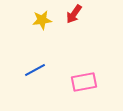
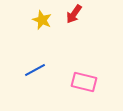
yellow star: rotated 30 degrees clockwise
pink rectangle: rotated 25 degrees clockwise
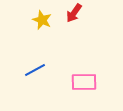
red arrow: moved 1 px up
pink rectangle: rotated 15 degrees counterclockwise
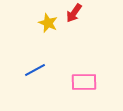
yellow star: moved 6 px right, 3 px down
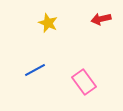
red arrow: moved 27 px right, 6 px down; rotated 42 degrees clockwise
pink rectangle: rotated 55 degrees clockwise
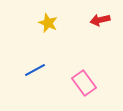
red arrow: moved 1 px left, 1 px down
pink rectangle: moved 1 px down
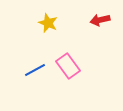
pink rectangle: moved 16 px left, 17 px up
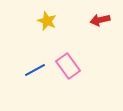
yellow star: moved 1 px left, 2 px up
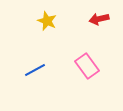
red arrow: moved 1 px left, 1 px up
pink rectangle: moved 19 px right
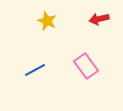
pink rectangle: moved 1 px left
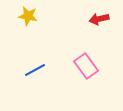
yellow star: moved 19 px left, 5 px up; rotated 12 degrees counterclockwise
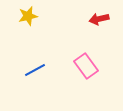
yellow star: rotated 24 degrees counterclockwise
